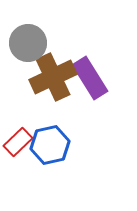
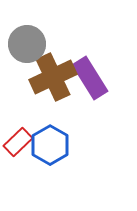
gray circle: moved 1 px left, 1 px down
blue hexagon: rotated 18 degrees counterclockwise
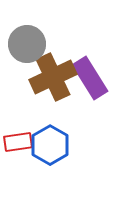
red rectangle: rotated 36 degrees clockwise
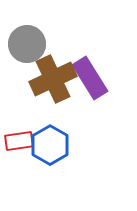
brown cross: moved 2 px down
red rectangle: moved 1 px right, 1 px up
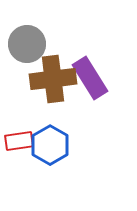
brown cross: rotated 18 degrees clockwise
